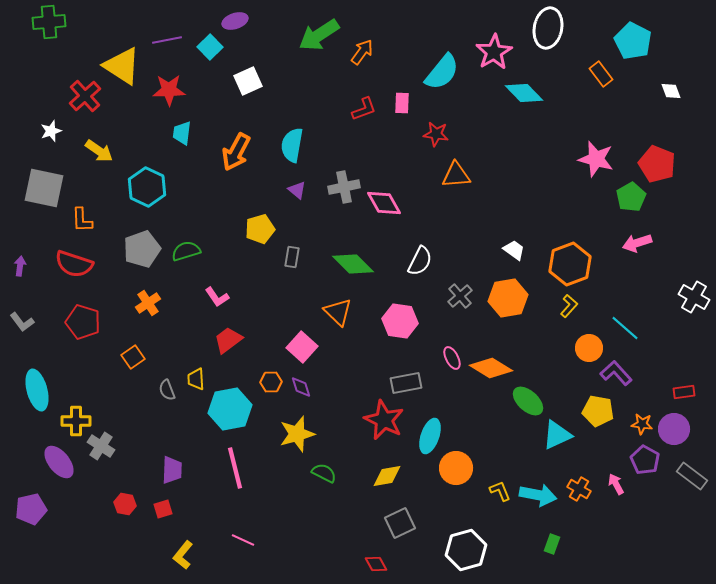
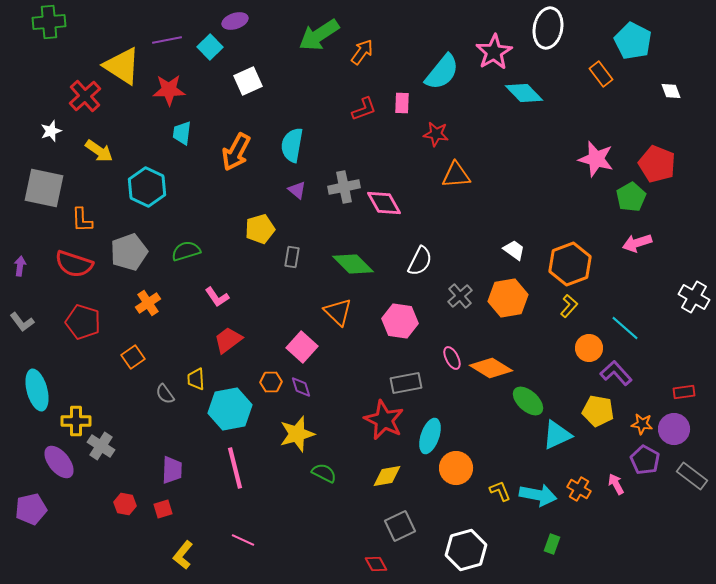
gray pentagon at (142, 249): moved 13 px left, 3 px down
gray semicircle at (167, 390): moved 2 px left, 4 px down; rotated 15 degrees counterclockwise
gray square at (400, 523): moved 3 px down
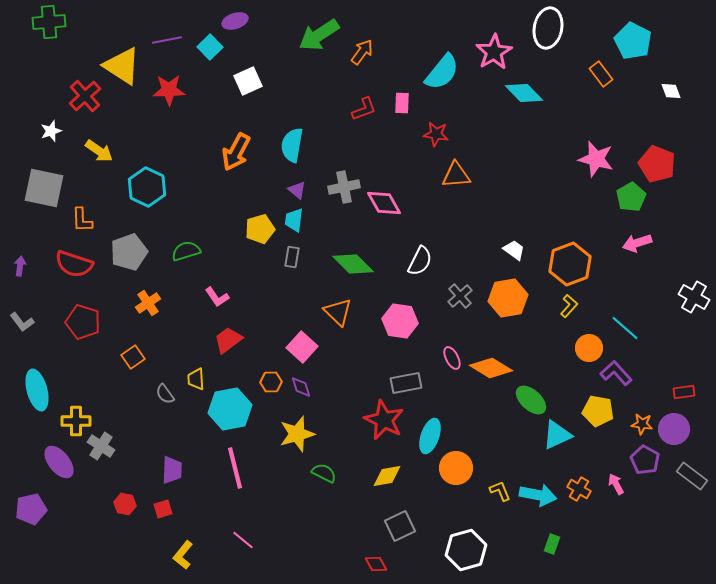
cyan trapezoid at (182, 133): moved 112 px right, 87 px down
green ellipse at (528, 401): moved 3 px right, 1 px up
pink line at (243, 540): rotated 15 degrees clockwise
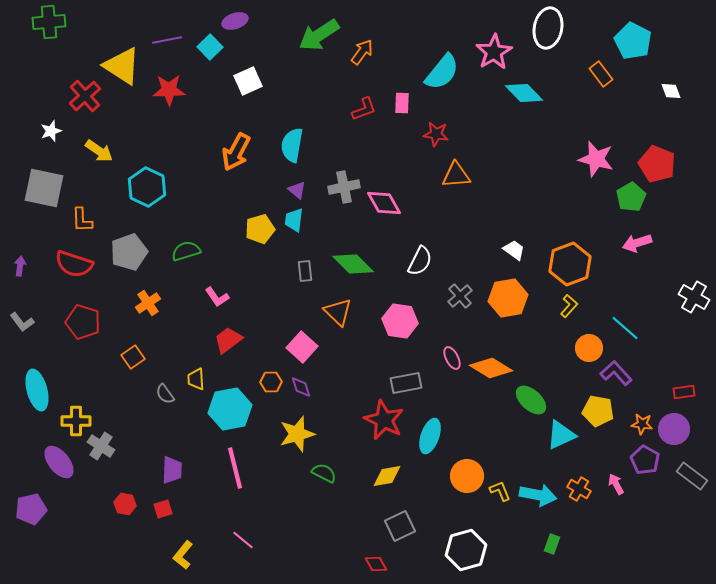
gray rectangle at (292, 257): moved 13 px right, 14 px down; rotated 15 degrees counterclockwise
cyan triangle at (557, 435): moved 4 px right
orange circle at (456, 468): moved 11 px right, 8 px down
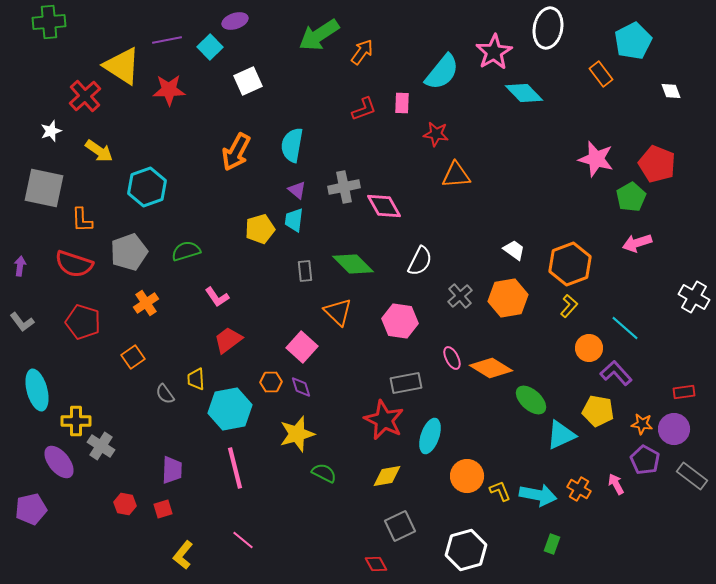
cyan pentagon at (633, 41): rotated 18 degrees clockwise
cyan hexagon at (147, 187): rotated 15 degrees clockwise
pink diamond at (384, 203): moved 3 px down
orange cross at (148, 303): moved 2 px left
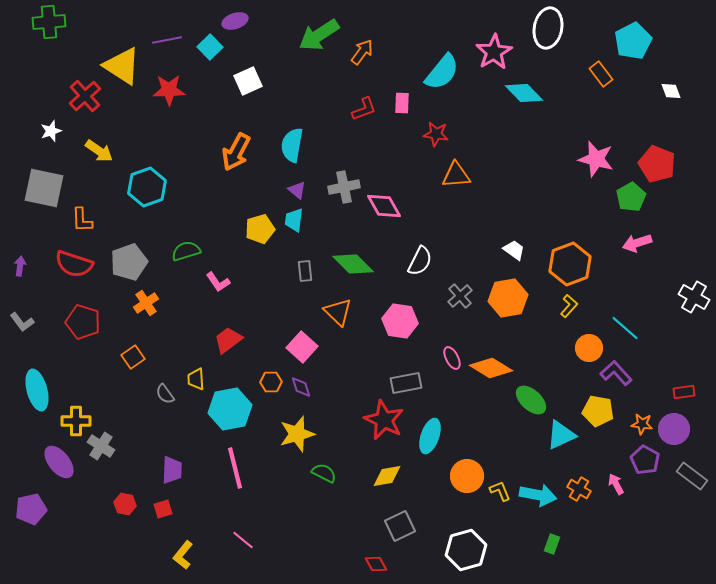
gray pentagon at (129, 252): moved 10 px down
pink L-shape at (217, 297): moved 1 px right, 15 px up
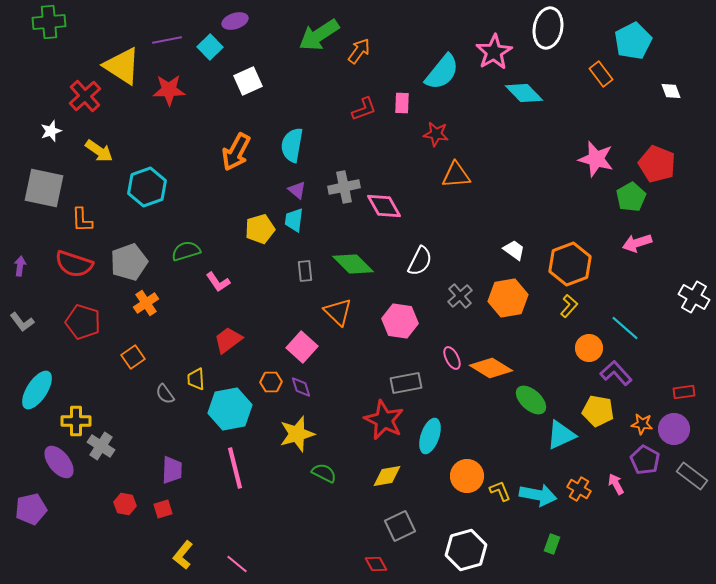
orange arrow at (362, 52): moved 3 px left, 1 px up
cyan ellipse at (37, 390): rotated 48 degrees clockwise
pink line at (243, 540): moved 6 px left, 24 px down
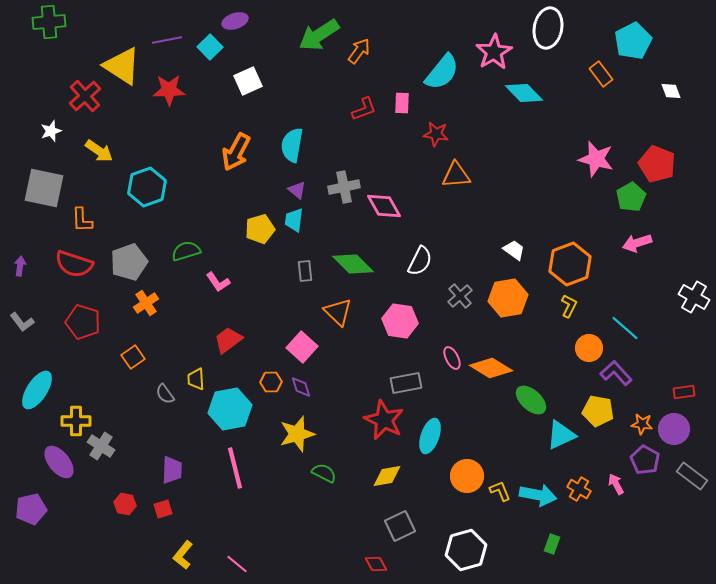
yellow L-shape at (569, 306): rotated 15 degrees counterclockwise
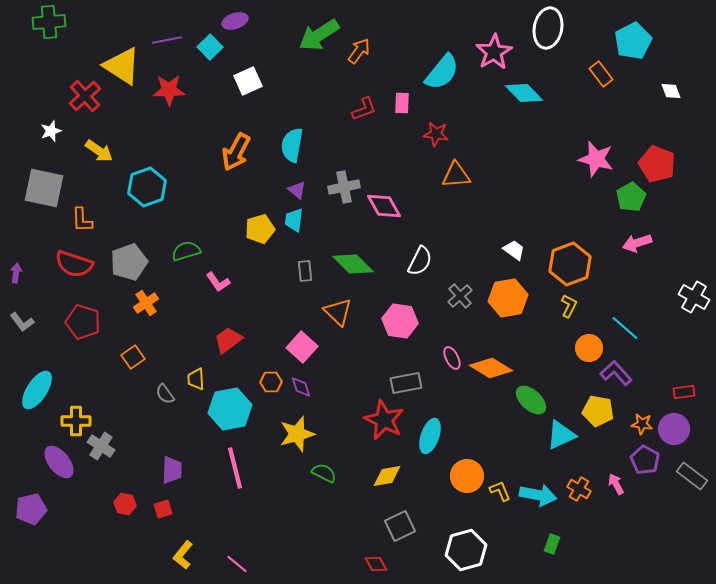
purple arrow at (20, 266): moved 4 px left, 7 px down
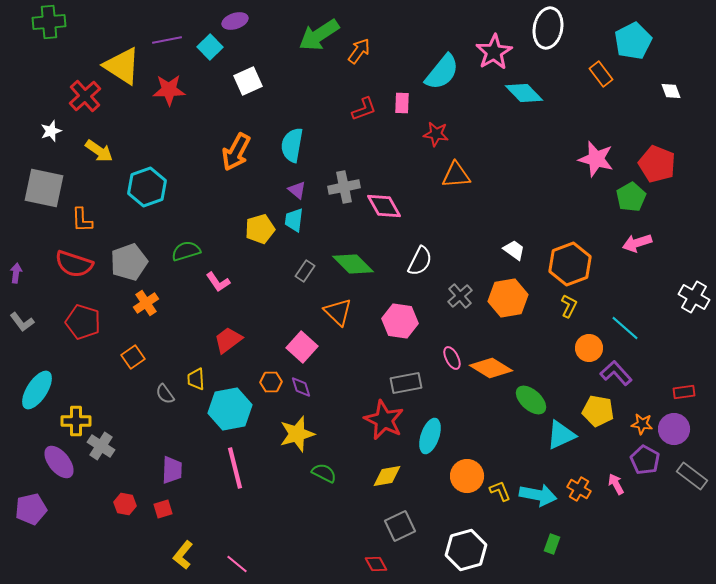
gray rectangle at (305, 271): rotated 40 degrees clockwise
